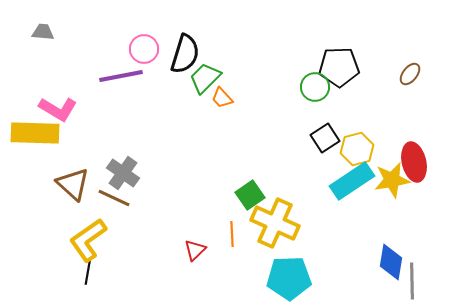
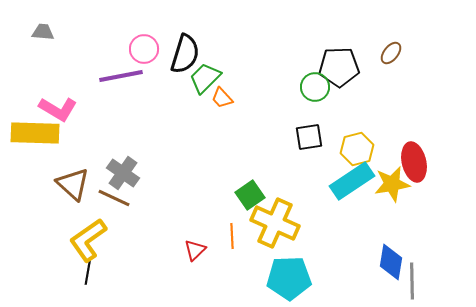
brown ellipse: moved 19 px left, 21 px up
black square: moved 16 px left, 1 px up; rotated 24 degrees clockwise
yellow star: moved 4 px down
orange line: moved 2 px down
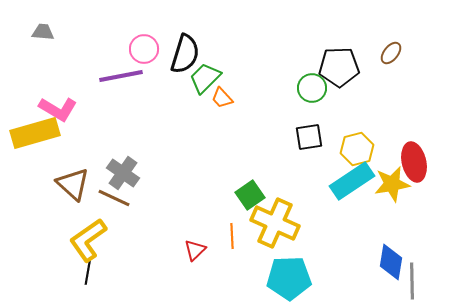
green circle: moved 3 px left, 1 px down
yellow rectangle: rotated 18 degrees counterclockwise
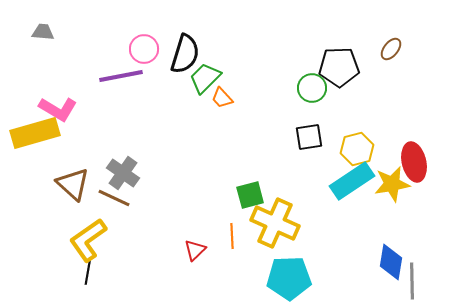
brown ellipse: moved 4 px up
green square: rotated 20 degrees clockwise
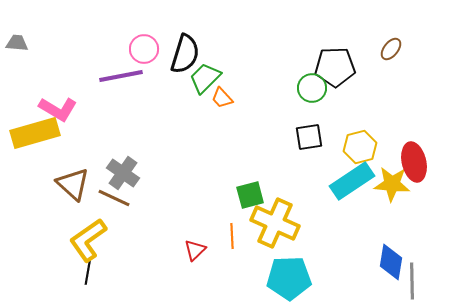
gray trapezoid: moved 26 px left, 11 px down
black pentagon: moved 4 px left
yellow hexagon: moved 3 px right, 2 px up
yellow star: rotated 15 degrees clockwise
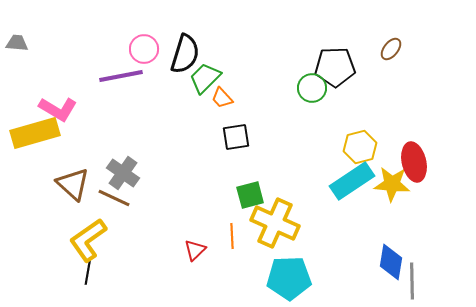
black square: moved 73 px left
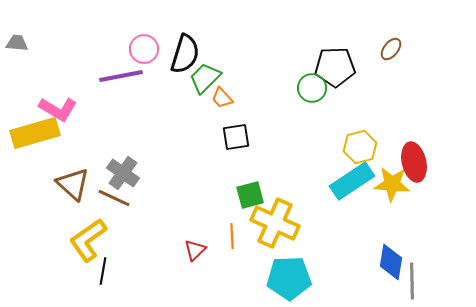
black line: moved 15 px right
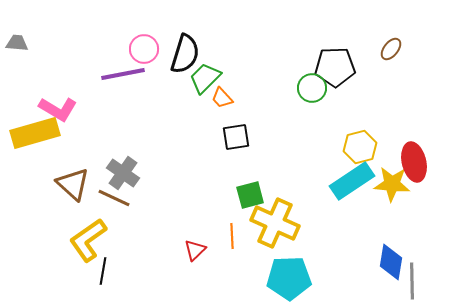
purple line: moved 2 px right, 2 px up
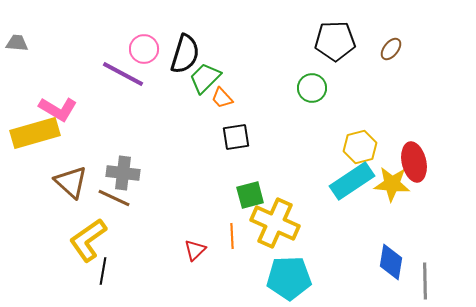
black pentagon: moved 26 px up
purple line: rotated 39 degrees clockwise
gray cross: rotated 28 degrees counterclockwise
brown triangle: moved 2 px left, 2 px up
gray line: moved 13 px right
